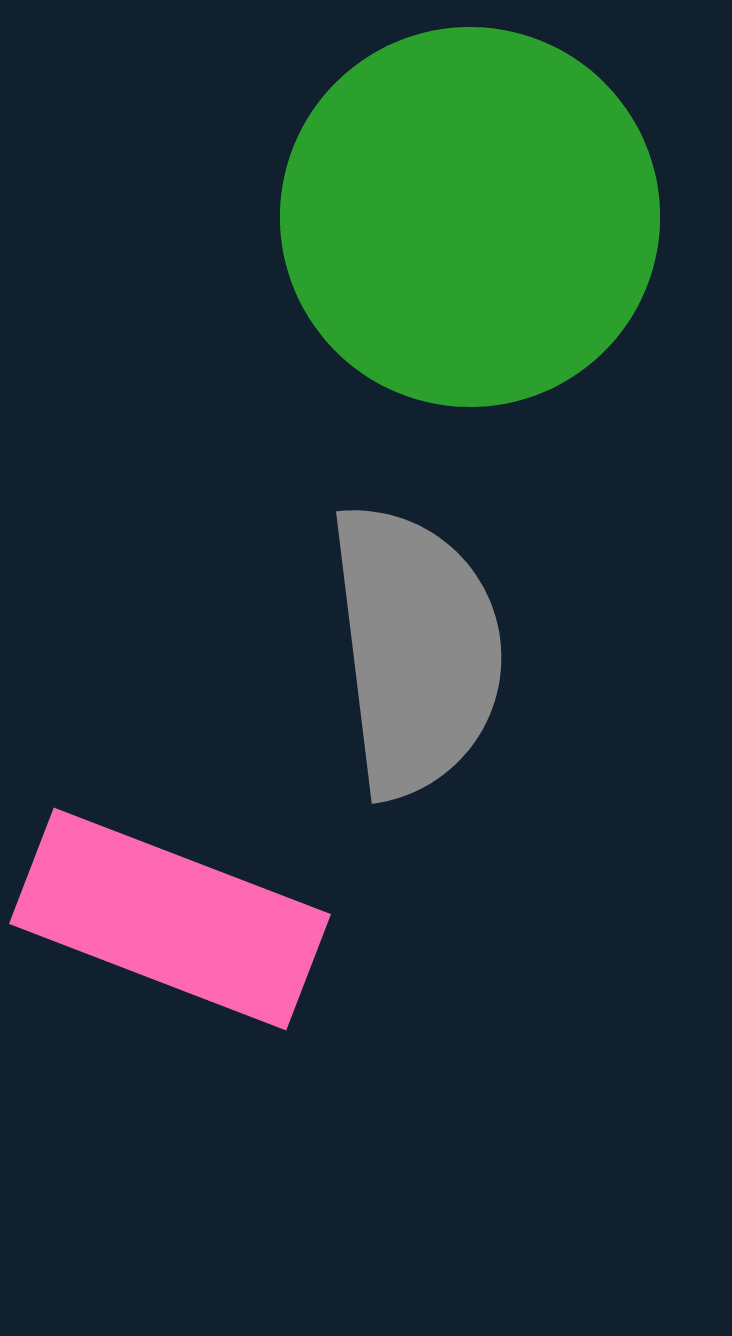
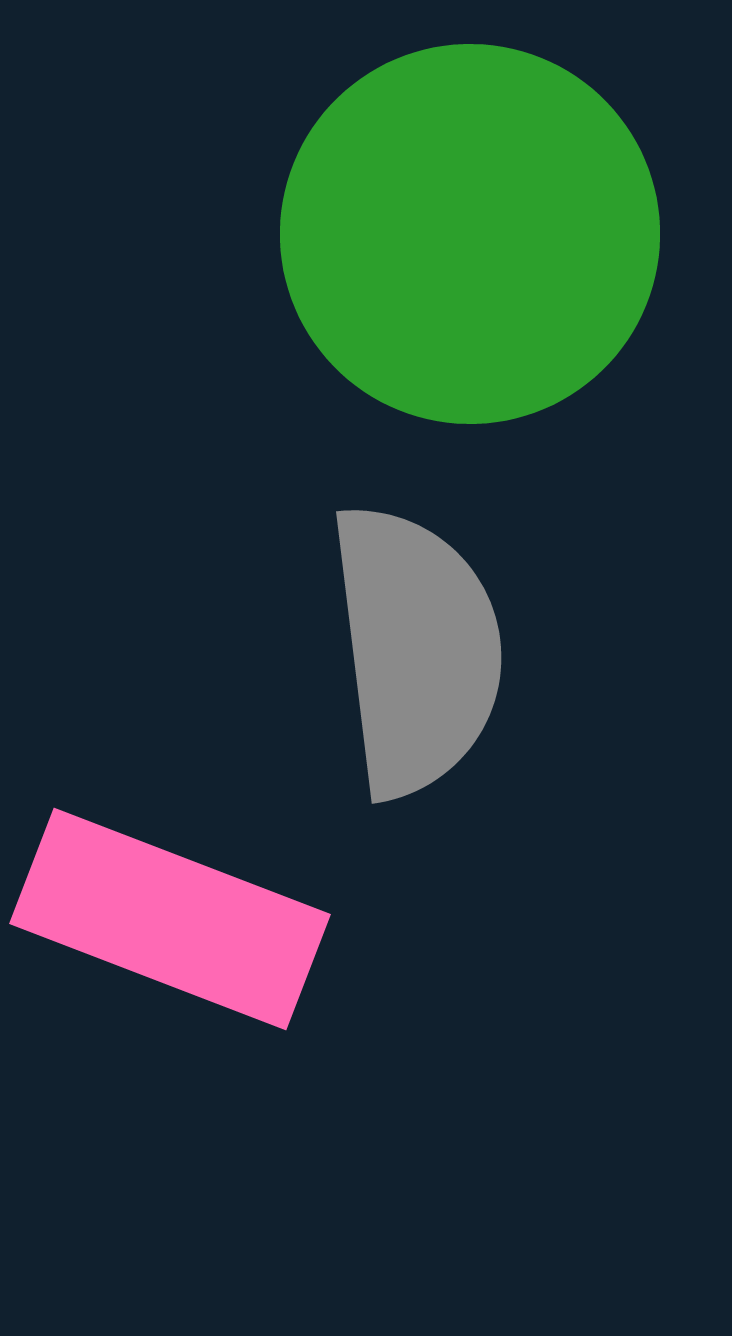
green circle: moved 17 px down
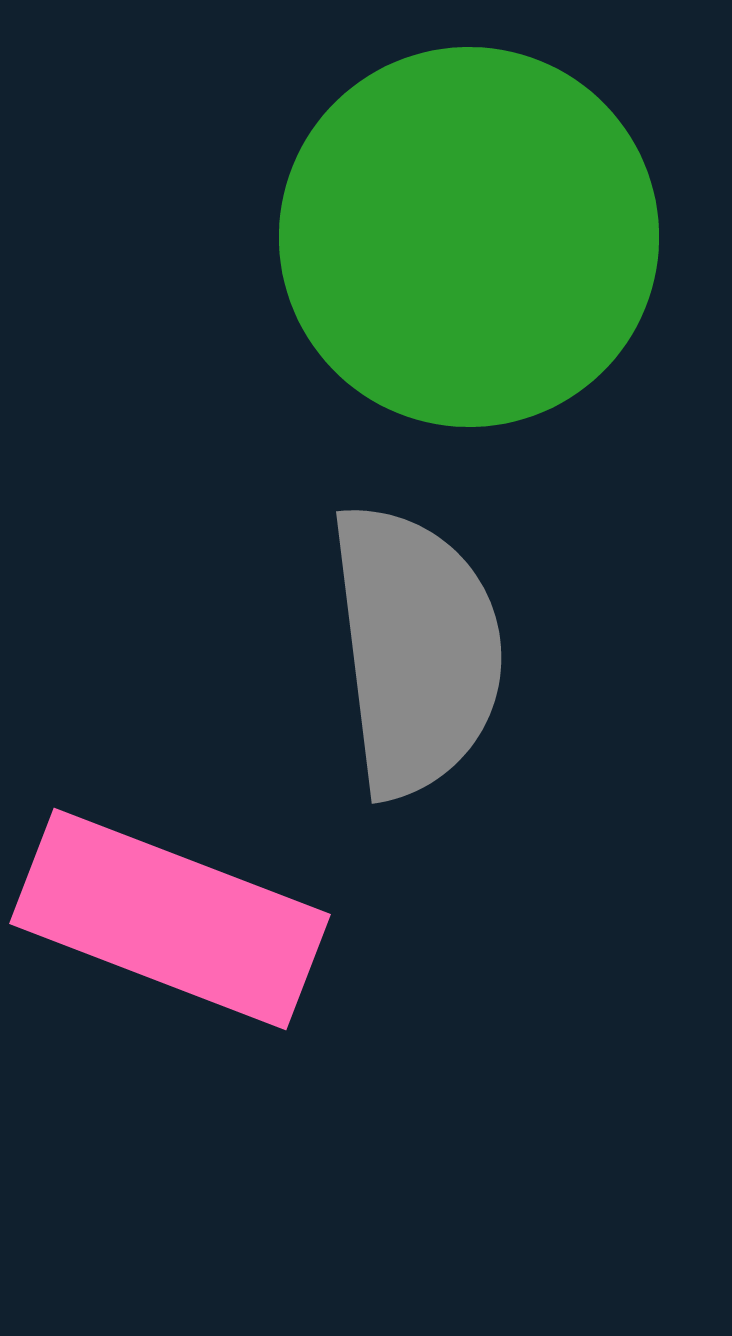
green circle: moved 1 px left, 3 px down
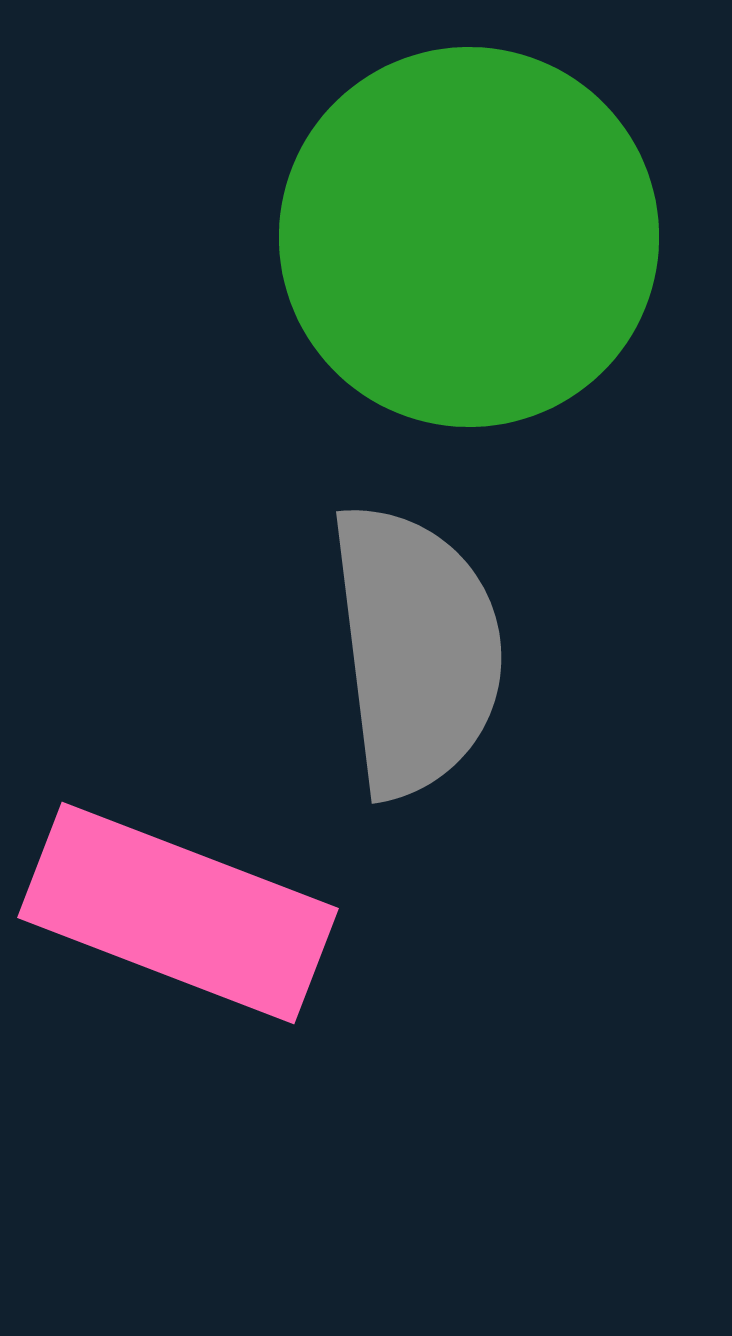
pink rectangle: moved 8 px right, 6 px up
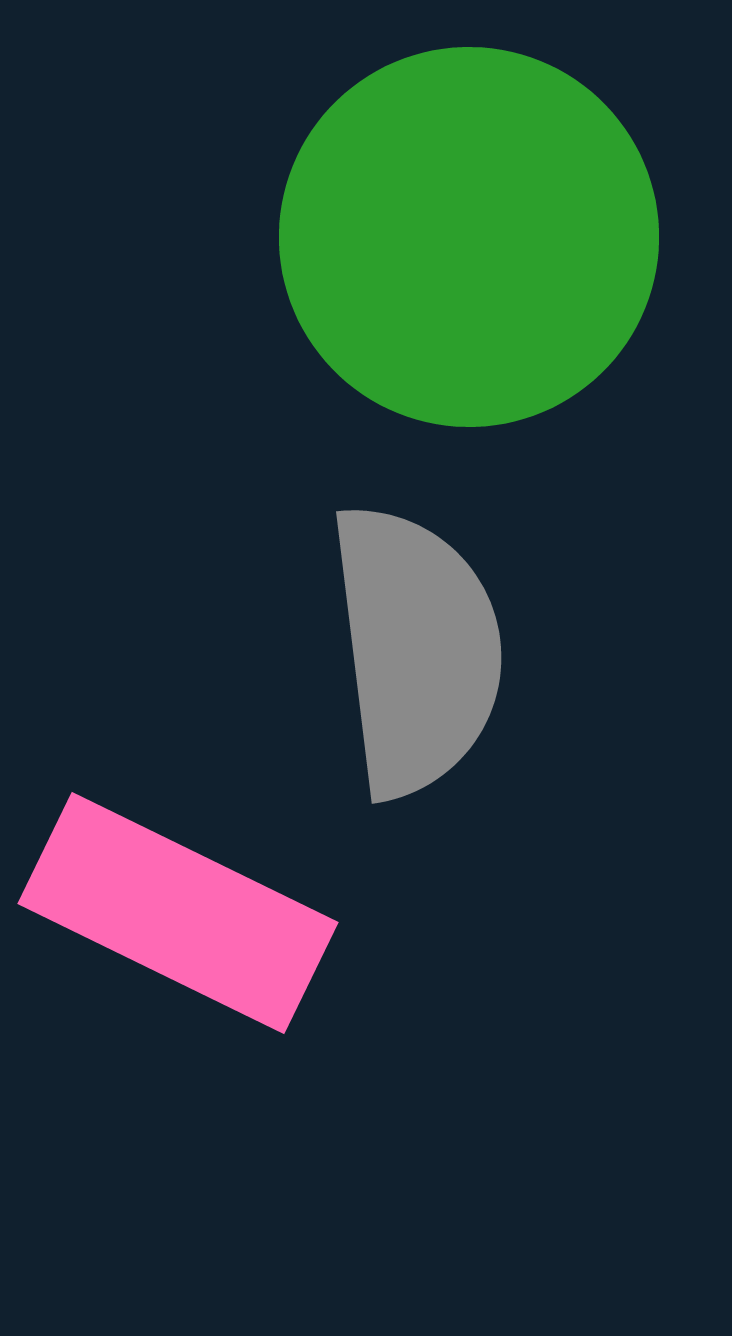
pink rectangle: rotated 5 degrees clockwise
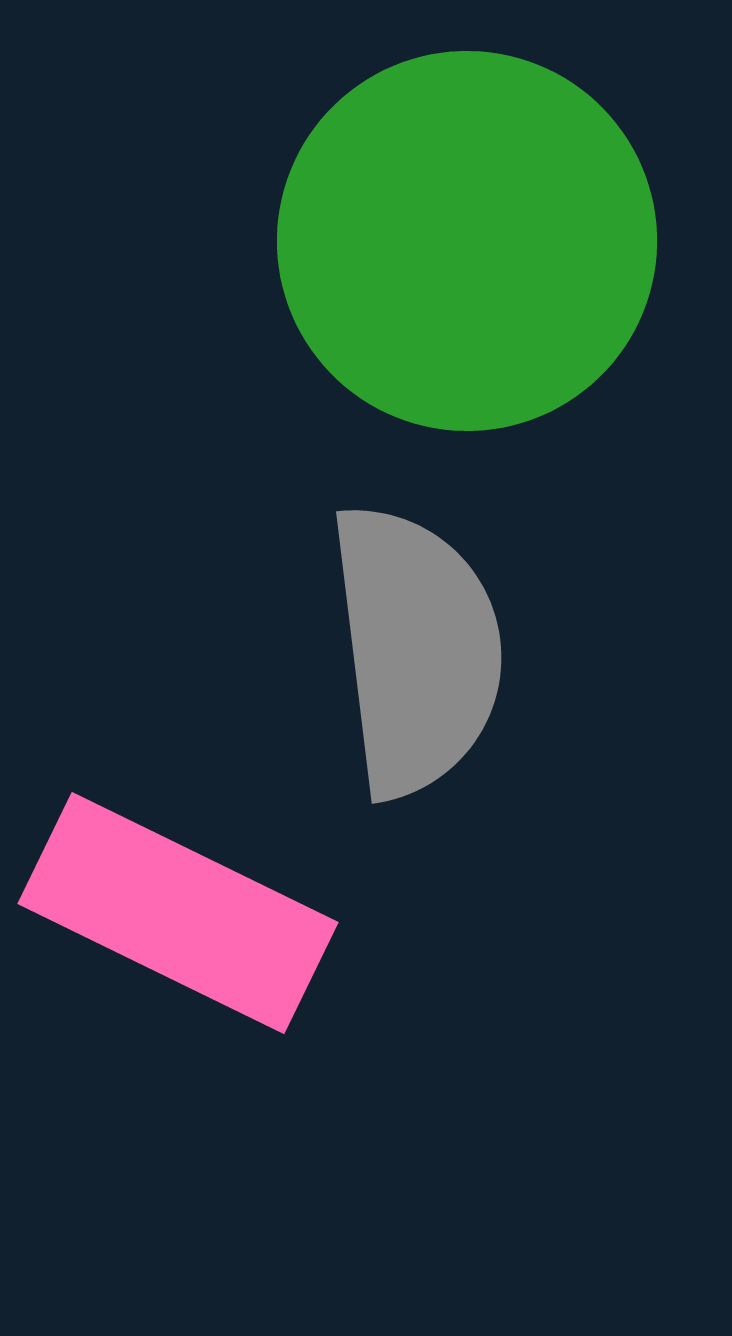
green circle: moved 2 px left, 4 px down
